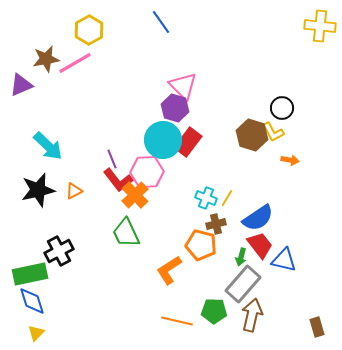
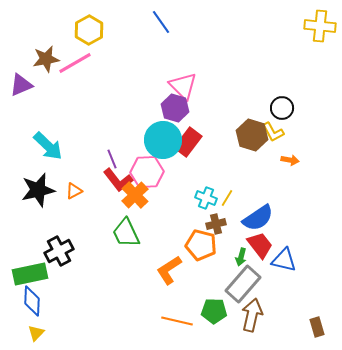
blue diamond: rotated 20 degrees clockwise
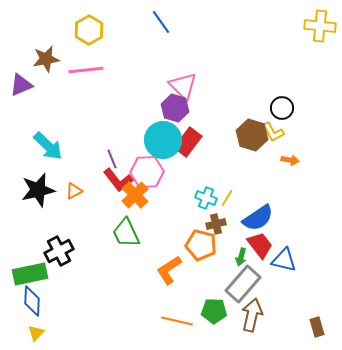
pink line: moved 11 px right, 7 px down; rotated 24 degrees clockwise
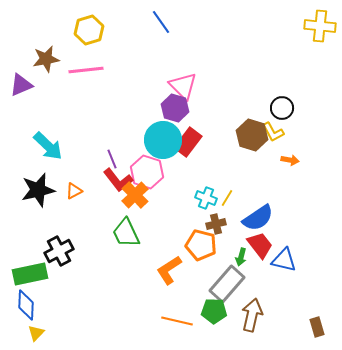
yellow hexagon: rotated 12 degrees clockwise
pink hexagon: rotated 20 degrees clockwise
gray rectangle: moved 16 px left
blue diamond: moved 6 px left, 4 px down
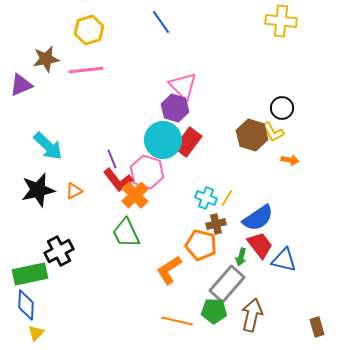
yellow cross: moved 39 px left, 5 px up
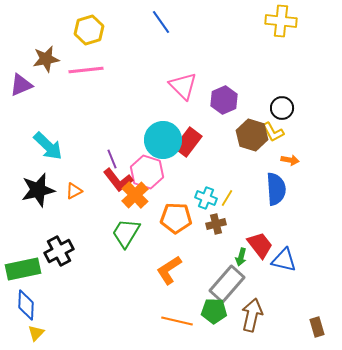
purple hexagon: moved 49 px right, 8 px up; rotated 20 degrees clockwise
blue semicircle: moved 18 px right, 29 px up; rotated 60 degrees counterclockwise
green trapezoid: rotated 56 degrees clockwise
orange pentagon: moved 25 px left, 27 px up; rotated 12 degrees counterclockwise
green rectangle: moved 7 px left, 5 px up
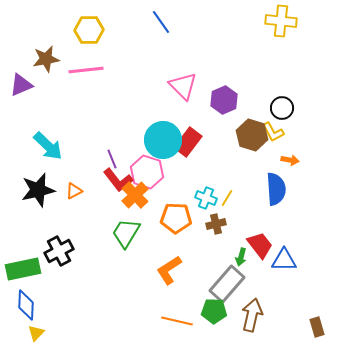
yellow hexagon: rotated 16 degrees clockwise
blue triangle: rotated 12 degrees counterclockwise
